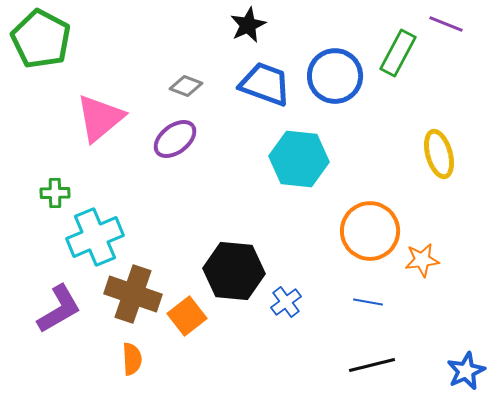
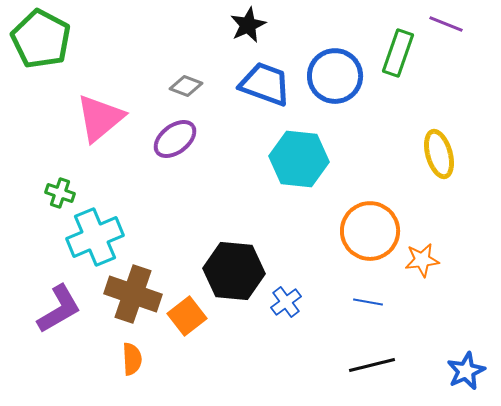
green rectangle: rotated 9 degrees counterclockwise
green cross: moved 5 px right; rotated 20 degrees clockwise
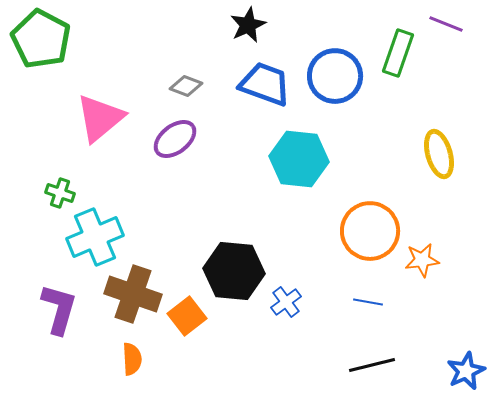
purple L-shape: rotated 44 degrees counterclockwise
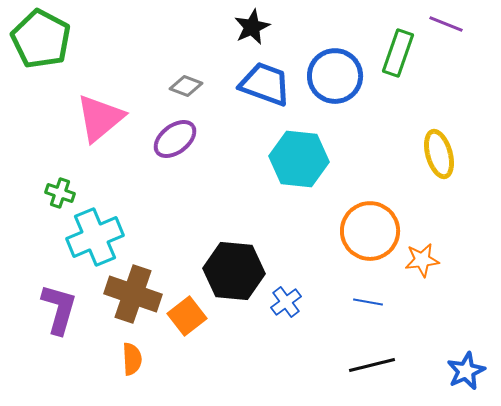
black star: moved 4 px right, 2 px down
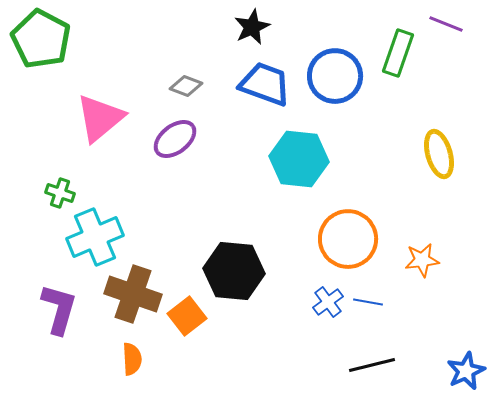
orange circle: moved 22 px left, 8 px down
blue cross: moved 42 px right
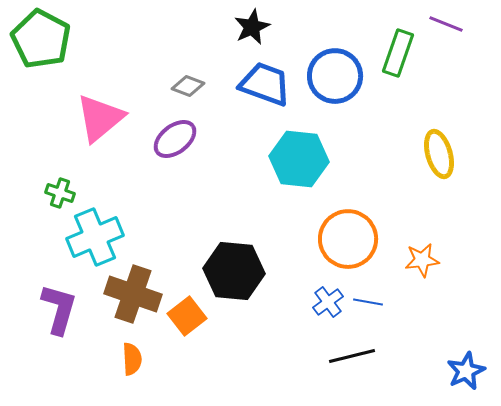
gray diamond: moved 2 px right
black line: moved 20 px left, 9 px up
